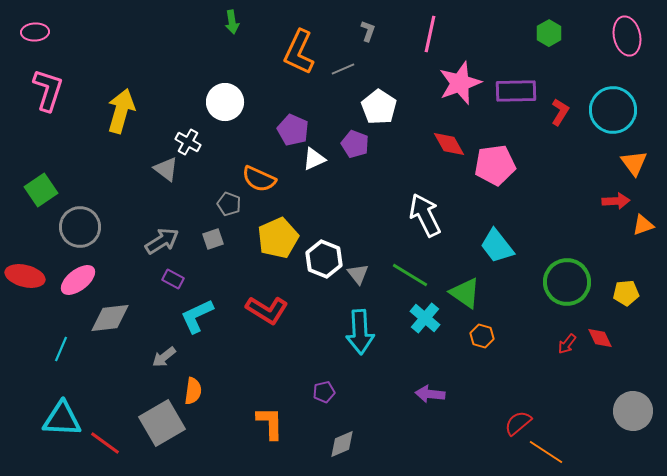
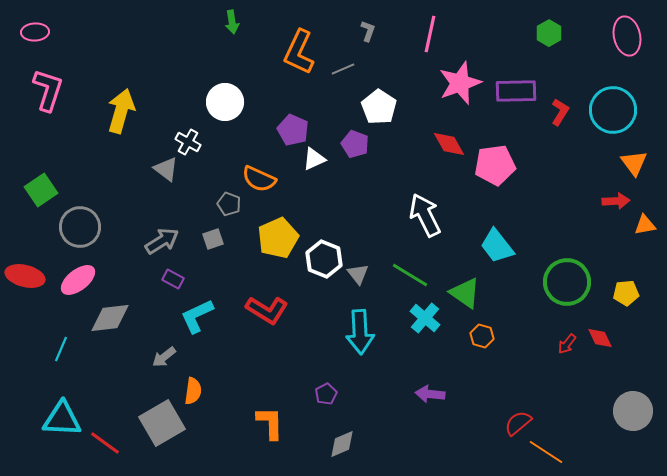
orange triangle at (643, 225): moved 2 px right; rotated 10 degrees clockwise
purple pentagon at (324, 392): moved 2 px right, 2 px down; rotated 15 degrees counterclockwise
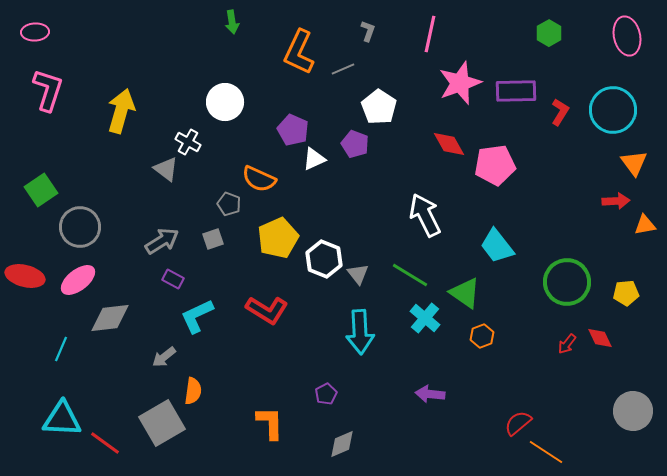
orange hexagon at (482, 336): rotated 25 degrees clockwise
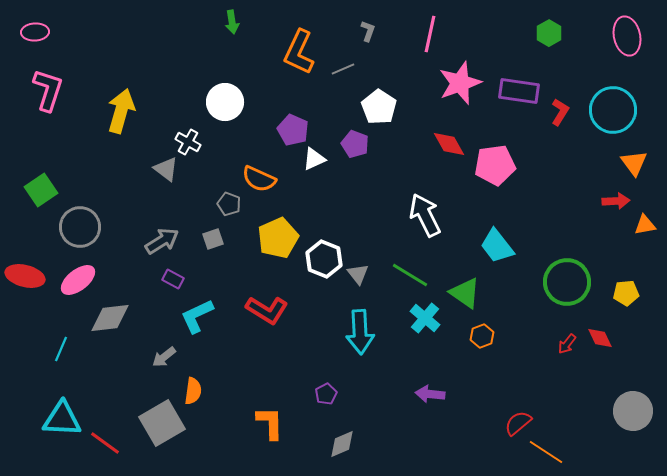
purple rectangle at (516, 91): moved 3 px right; rotated 9 degrees clockwise
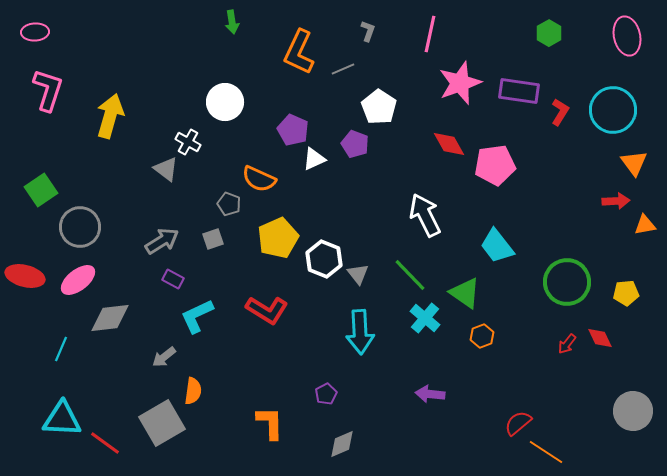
yellow arrow at (121, 111): moved 11 px left, 5 px down
green line at (410, 275): rotated 15 degrees clockwise
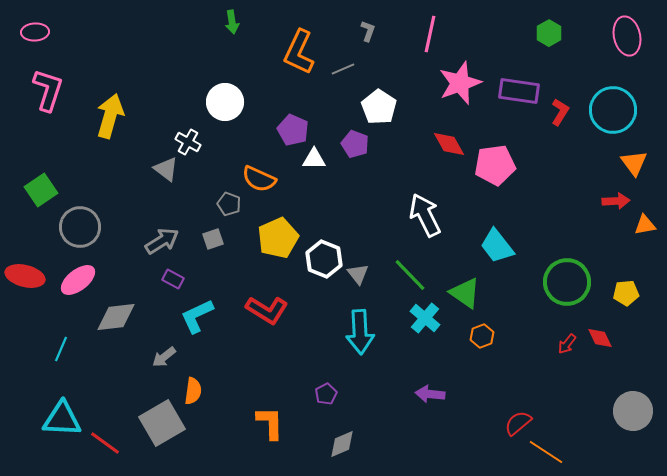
white triangle at (314, 159): rotated 25 degrees clockwise
gray diamond at (110, 318): moved 6 px right, 1 px up
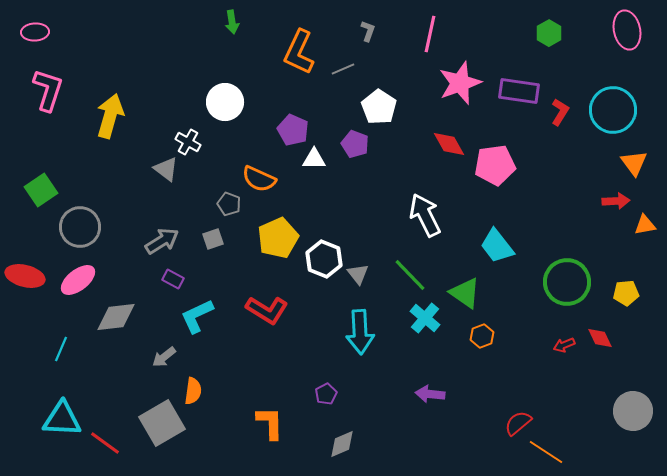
pink ellipse at (627, 36): moved 6 px up
red arrow at (567, 344): moved 3 px left, 1 px down; rotated 30 degrees clockwise
